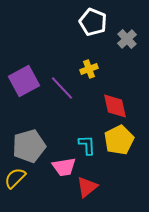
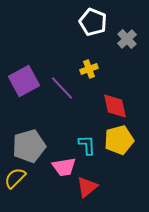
yellow pentagon: rotated 12 degrees clockwise
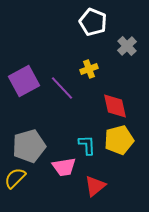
gray cross: moved 7 px down
red triangle: moved 8 px right, 1 px up
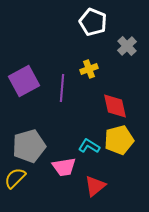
purple line: rotated 48 degrees clockwise
cyan L-shape: moved 2 px right, 1 px down; rotated 55 degrees counterclockwise
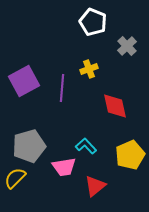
yellow pentagon: moved 11 px right, 15 px down; rotated 8 degrees counterclockwise
cyan L-shape: moved 3 px left; rotated 15 degrees clockwise
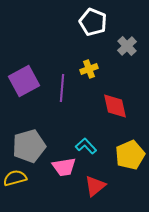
yellow semicircle: rotated 30 degrees clockwise
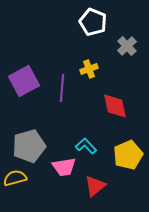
yellow pentagon: moved 2 px left
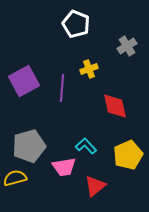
white pentagon: moved 17 px left, 2 px down
gray cross: rotated 12 degrees clockwise
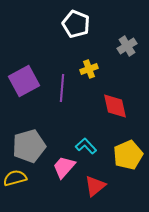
pink trapezoid: rotated 140 degrees clockwise
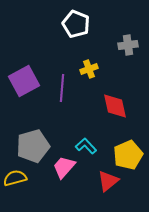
gray cross: moved 1 px right, 1 px up; rotated 24 degrees clockwise
gray pentagon: moved 4 px right
red triangle: moved 13 px right, 5 px up
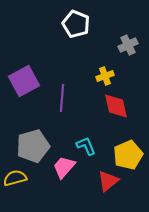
gray cross: rotated 18 degrees counterclockwise
yellow cross: moved 16 px right, 7 px down
purple line: moved 10 px down
red diamond: moved 1 px right
cyan L-shape: rotated 20 degrees clockwise
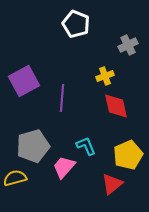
red triangle: moved 4 px right, 3 px down
